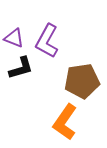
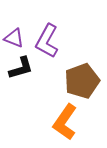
brown pentagon: rotated 12 degrees counterclockwise
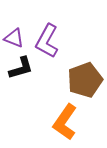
brown pentagon: moved 3 px right, 1 px up
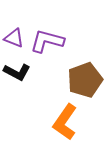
purple L-shape: rotated 76 degrees clockwise
black L-shape: moved 4 px left, 4 px down; rotated 44 degrees clockwise
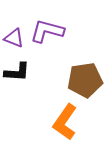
purple L-shape: moved 10 px up
black L-shape: rotated 24 degrees counterclockwise
brown pentagon: rotated 12 degrees clockwise
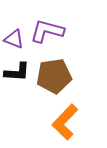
purple triangle: moved 1 px down
brown pentagon: moved 31 px left, 4 px up
orange L-shape: rotated 9 degrees clockwise
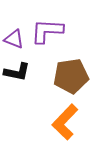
purple L-shape: rotated 12 degrees counterclockwise
black L-shape: rotated 8 degrees clockwise
brown pentagon: moved 17 px right
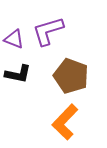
purple L-shape: moved 1 px right; rotated 20 degrees counterclockwise
black L-shape: moved 1 px right, 2 px down
brown pentagon: rotated 28 degrees clockwise
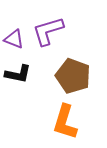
brown pentagon: moved 2 px right
orange L-shape: rotated 27 degrees counterclockwise
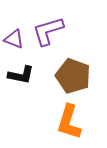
black L-shape: moved 3 px right, 1 px down
orange L-shape: moved 4 px right
